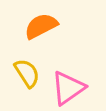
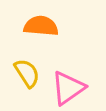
orange semicircle: rotated 32 degrees clockwise
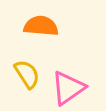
yellow semicircle: moved 1 px down
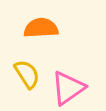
orange semicircle: moved 2 px down; rotated 8 degrees counterclockwise
